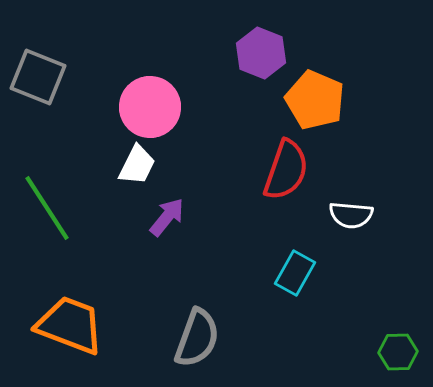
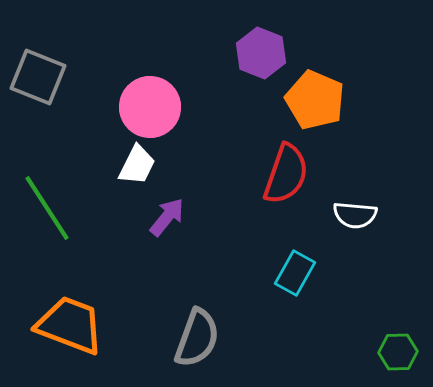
red semicircle: moved 4 px down
white semicircle: moved 4 px right
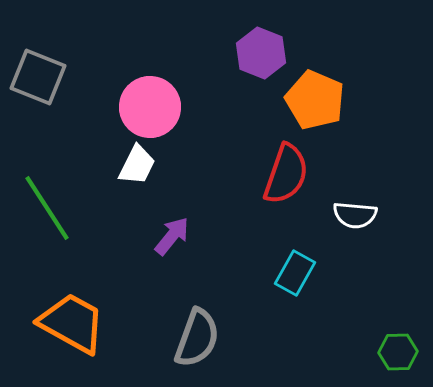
purple arrow: moved 5 px right, 19 px down
orange trapezoid: moved 2 px right, 2 px up; rotated 8 degrees clockwise
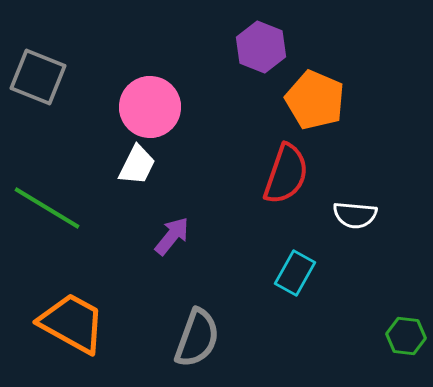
purple hexagon: moved 6 px up
green line: rotated 26 degrees counterclockwise
green hexagon: moved 8 px right, 16 px up; rotated 9 degrees clockwise
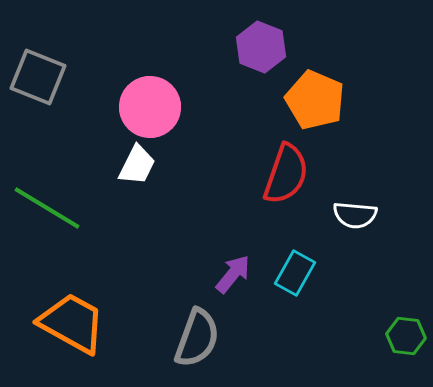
purple arrow: moved 61 px right, 38 px down
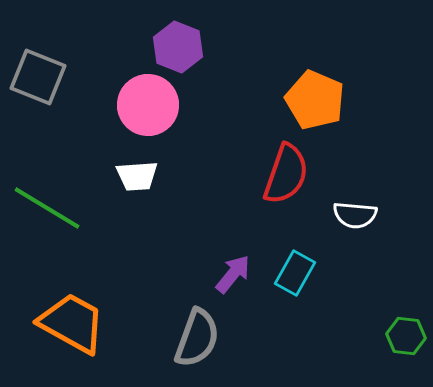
purple hexagon: moved 83 px left
pink circle: moved 2 px left, 2 px up
white trapezoid: moved 11 px down; rotated 60 degrees clockwise
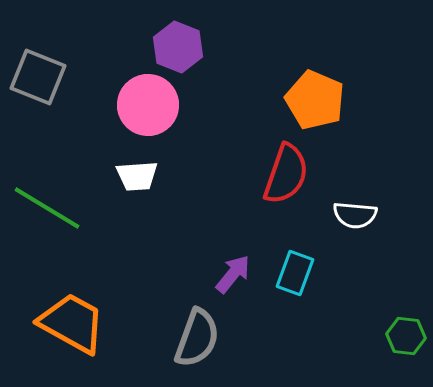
cyan rectangle: rotated 9 degrees counterclockwise
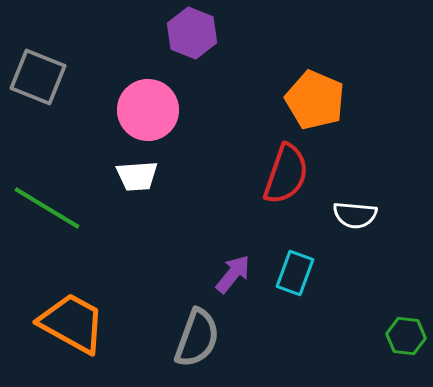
purple hexagon: moved 14 px right, 14 px up
pink circle: moved 5 px down
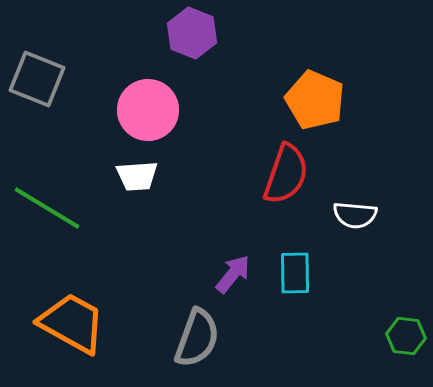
gray square: moved 1 px left, 2 px down
cyan rectangle: rotated 21 degrees counterclockwise
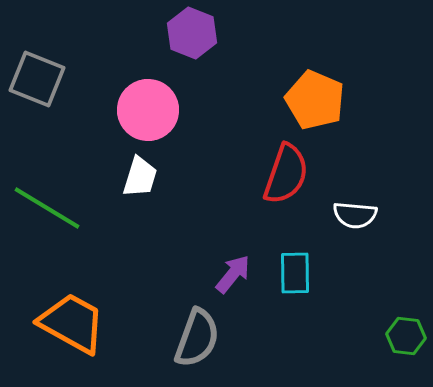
white trapezoid: moved 3 px right, 1 px down; rotated 69 degrees counterclockwise
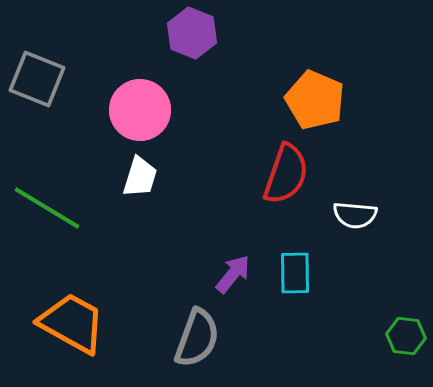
pink circle: moved 8 px left
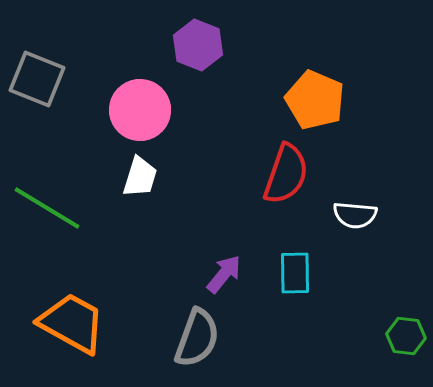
purple hexagon: moved 6 px right, 12 px down
purple arrow: moved 9 px left
